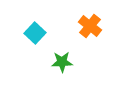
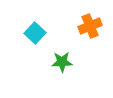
orange cross: rotated 30 degrees clockwise
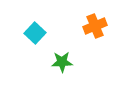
orange cross: moved 5 px right
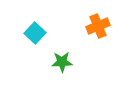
orange cross: moved 3 px right
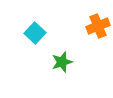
green star: rotated 15 degrees counterclockwise
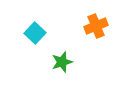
orange cross: moved 2 px left
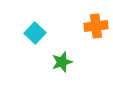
orange cross: rotated 15 degrees clockwise
